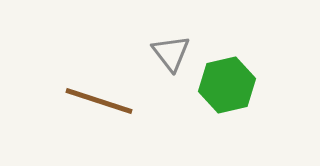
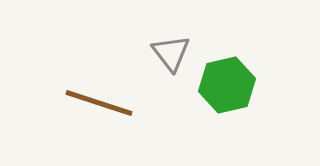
brown line: moved 2 px down
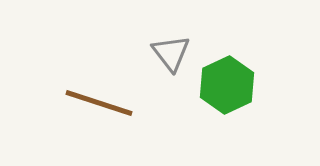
green hexagon: rotated 12 degrees counterclockwise
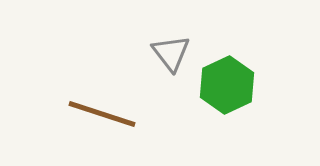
brown line: moved 3 px right, 11 px down
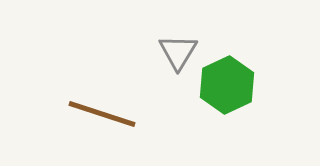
gray triangle: moved 7 px right, 1 px up; rotated 9 degrees clockwise
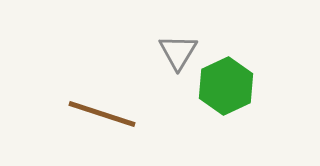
green hexagon: moved 1 px left, 1 px down
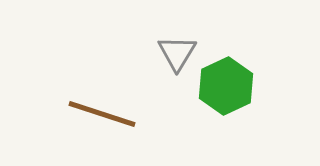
gray triangle: moved 1 px left, 1 px down
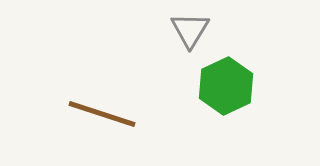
gray triangle: moved 13 px right, 23 px up
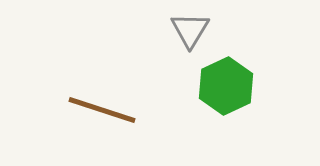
brown line: moved 4 px up
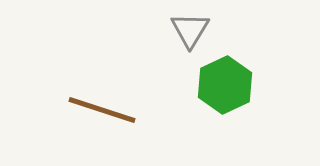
green hexagon: moved 1 px left, 1 px up
